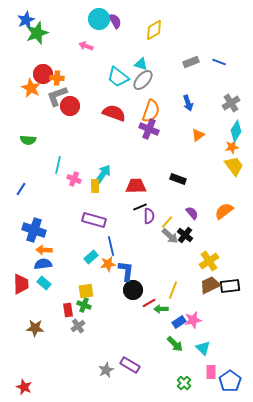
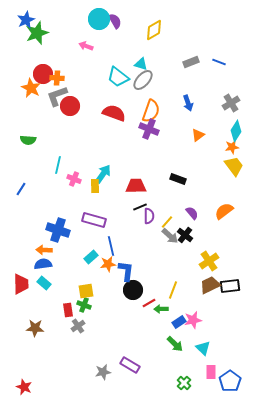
blue cross at (34, 230): moved 24 px right
gray star at (106, 370): moved 3 px left, 2 px down; rotated 14 degrees clockwise
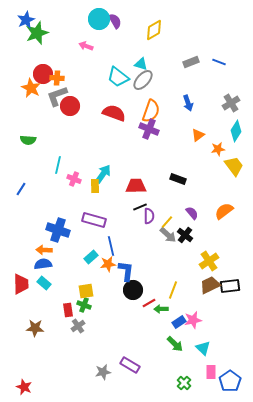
orange star at (232, 147): moved 14 px left, 2 px down
gray arrow at (170, 236): moved 2 px left, 1 px up
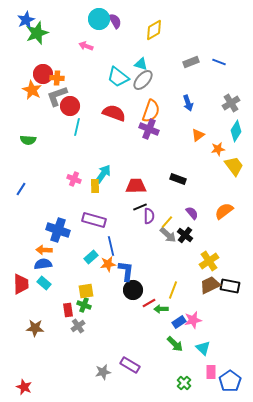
orange star at (31, 88): moved 1 px right, 2 px down
cyan line at (58, 165): moved 19 px right, 38 px up
black rectangle at (230, 286): rotated 18 degrees clockwise
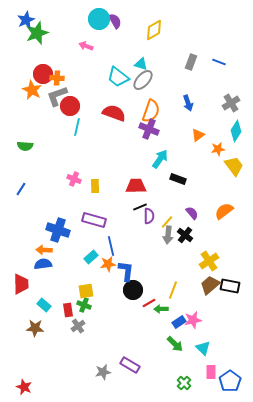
gray rectangle at (191, 62): rotated 49 degrees counterclockwise
green semicircle at (28, 140): moved 3 px left, 6 px down
cyan arrow at (103, 174): moved 57 px right, 15 px up
gray arrow at (168, 235): rotated 54 degrees clockwise
cyan rectangle at (44, 283): moved 22 px down
brown trapezoid at (210, 285): rotated 15 degrees counterclockwise
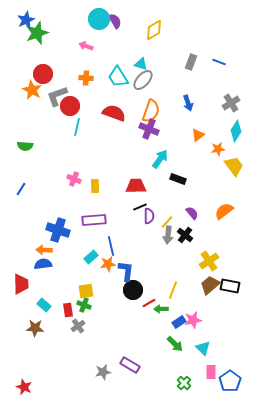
cyan trapezoid at (118, 77): rotated 20 degrees clockwise
orange cross at (57, 78): moved 29 px right
purple rectangle at (94, 220): rotated 20 degrees counterclockwise
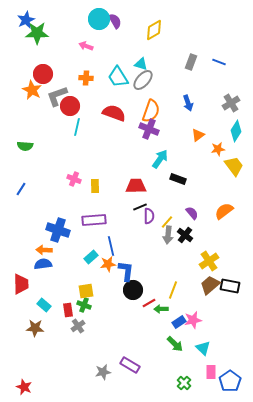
green star at (37, 33): rotated 20 degrees clockwise
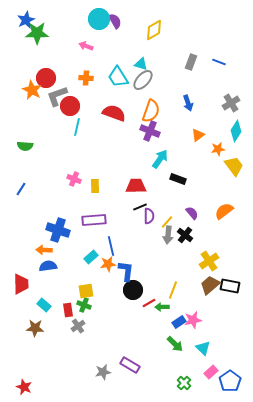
red circle at (43, 74): moved 3 px right, 4 px down
purple cross at (149, 129): moved 1 px right, 2 px down
blue semicircle at (43, 264): moved 5 px right, 2 px down
green arrow at (161, 309): moved 1 px right, 2 px up
pink rectangle at (211, 372): rotated 48 degrees clockwise
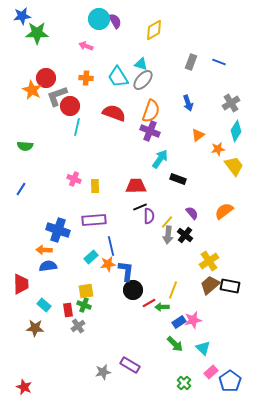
blue star at (26, 20): moved 4 px left, 4 px up; rotated 18 degrees clockwise
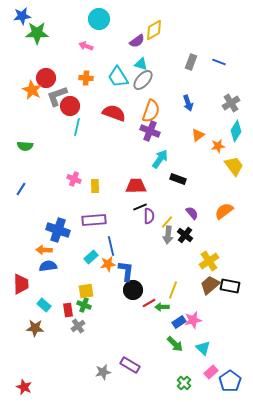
purple semicircle at (115, 21): moved 22 px right, 20 px down; rotated 84 degrees clockwise
orange star at (218, 149): moved 3 px up
